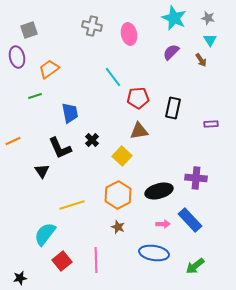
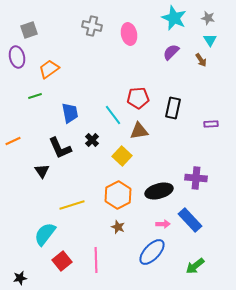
cyan line: moved 38 px down
blue ellipse: moved 2 px left, 1 px up; rotated 56 degrees counterclockwise
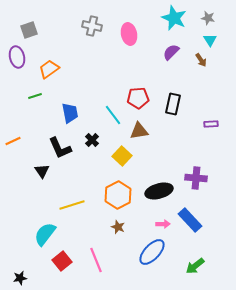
black rectangle: moved 4 px up
pink line: rotated 20 degrees counterclockwise
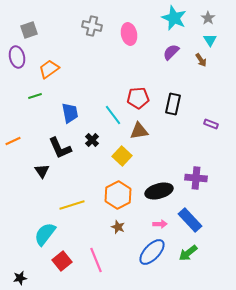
gray star: rotated 24 degrees clockwise
purple rectangle: rotated 24 degrees clockwise
pink arrow: moved 3 px left
green arrow: moved 7 px left, 13 px up
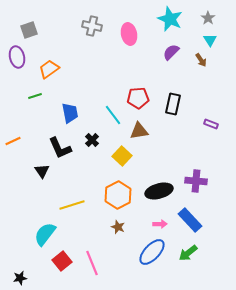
cyan star: moved 4 px left, 1 px down
purple cross: moved 3 px down
pink line: moved 4 px left, 3 px down
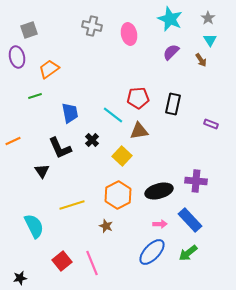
cyan line: rotated 15 degrees counterclockwise
brown star: moved 12 px left, 1 px up
cyan semicircle: moved 11 px left, 8 px up; rotated 115 degrees clockwise
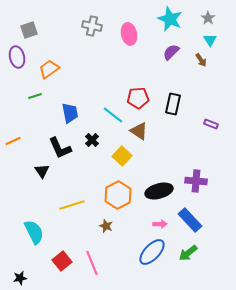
brown triangle: rotated 42 degrees clockwise
cyan semicircle: moved 6 px down
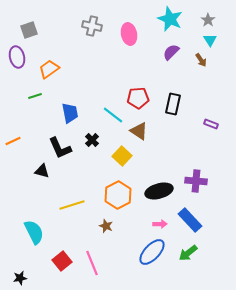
gray star: moved 2 px down
black triangle: rotated 42 degrees counterclockwise
